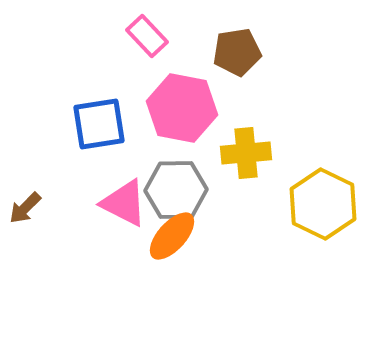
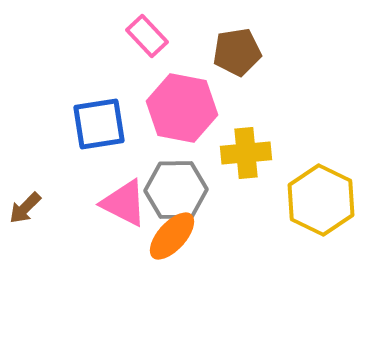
yellow hexagon: moved 2 px left, 4 px up
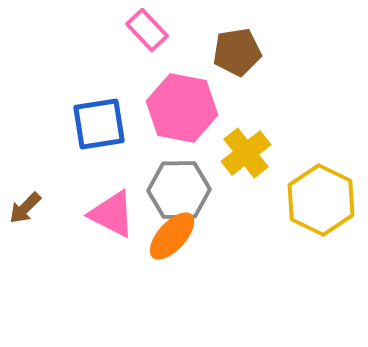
pink rectangle: moved 6 px up
yellow cross: rotated 33 degrees counterclockwise
gray hexagon: moved 3 px right
pink triangle: moved 12 px left, 11 px down
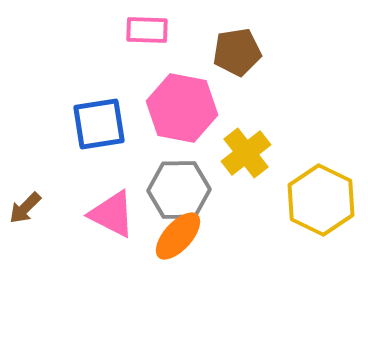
pink rectangle: rotated 45 degrees counterclockwise
orange ellipse: moved 6 px right
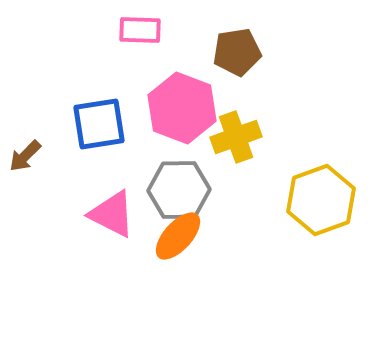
pink rectangle: moved 7 px left
pink hexagon: rotated 10 degrees clockwise
yellow cross: moved 10 px left, 16 px up; rotated 18 degrees clockwise
yellow hexagon: rotated 14 degrees clockwise
brown arrow: moved 52 px up
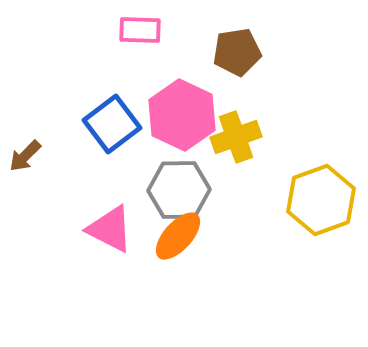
pink hexagon: moved 7 px down; rotated 4 degrees clockwise
blue square: moved 13 px right; rotated 28 degrees counterclockwise
pink triangle: moved 2 px left, 15 px down
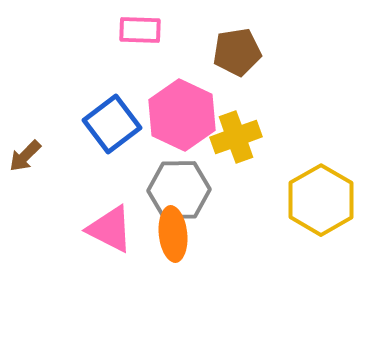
yellow hexagon: rotated 10 degrees counterclockwise
orange ellipse: moved 5 px left, 2 px up; rotated 48 degrees counterclockwise
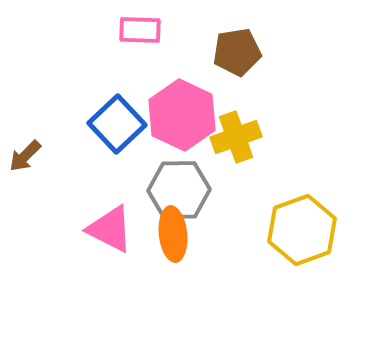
blue square: moved 5 px right; rotated 6 degrees counterclockwise
yellow hexagon: moved 19 px left, 30 px down; rotated 10 degrees clockwise
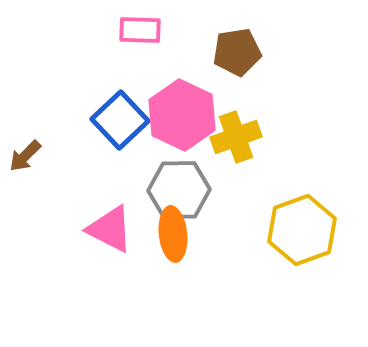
blue square: moved 3 px right, 4 px up
